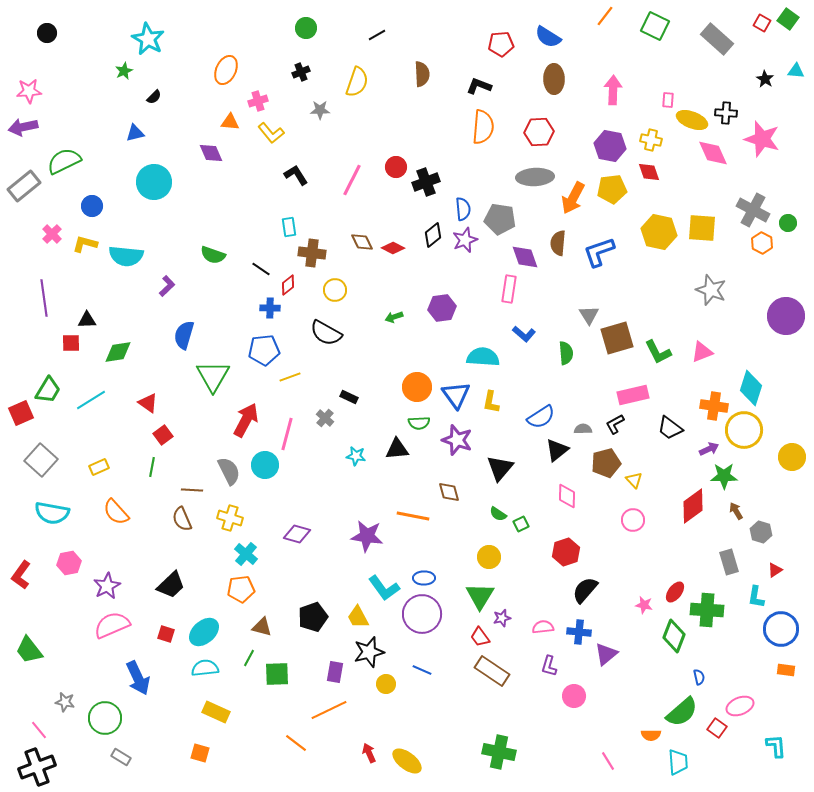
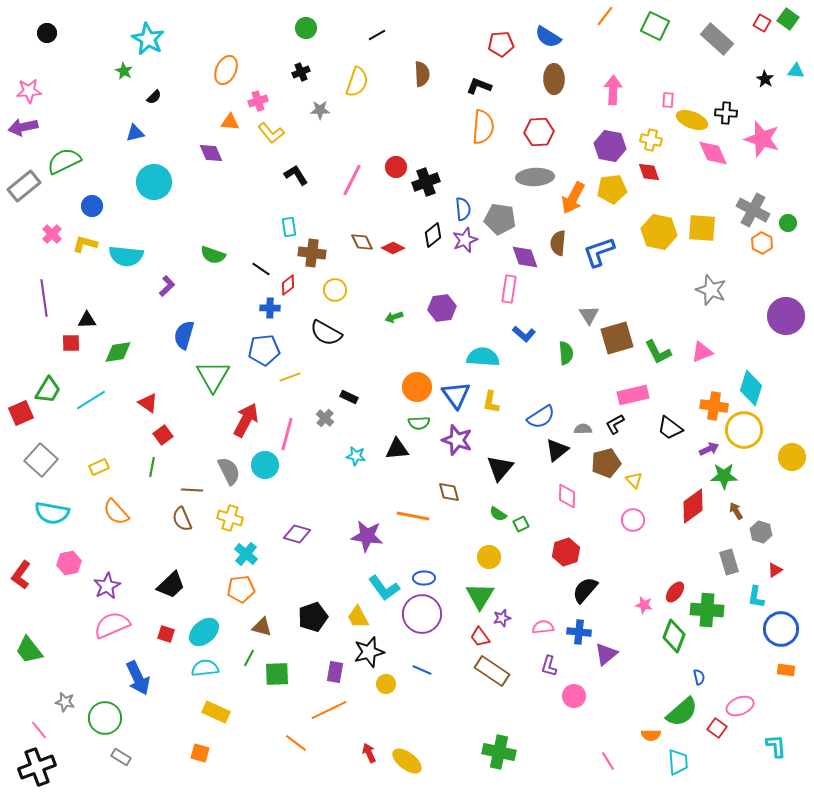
green star at (124, 71): rotated 18 degrees counterclockwise
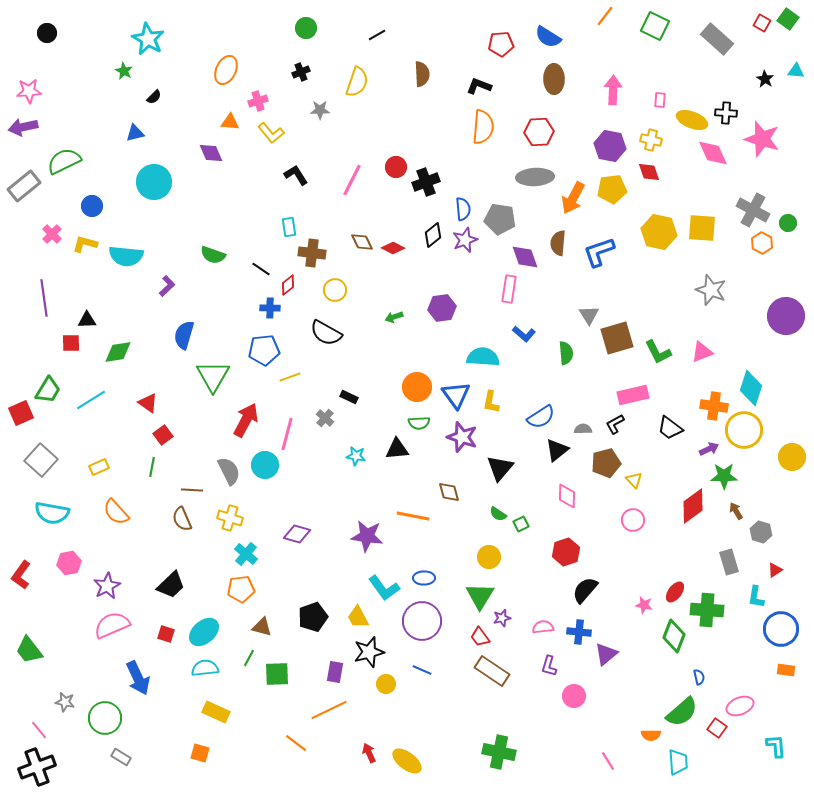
pink rectangle at (668, 100): moved 8 px left
purple star at (457, 440): moved 5 px right, 3 px up
purple circle at (422, 614): moved 7 px down
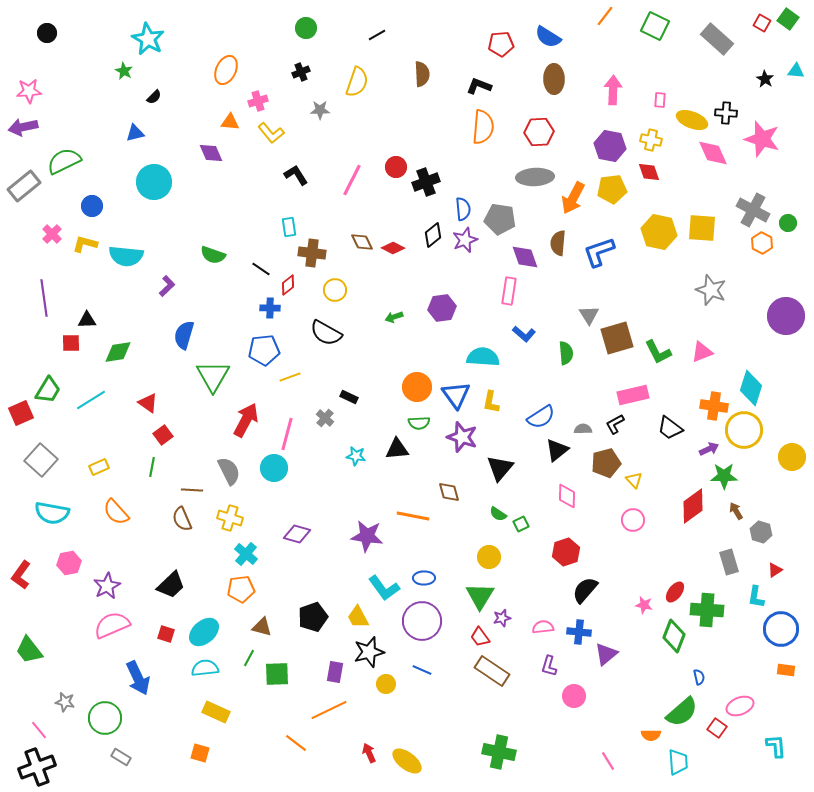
pink rectangle at (509, 289): moved 2 px down
cyan circle at (265, 465): moved 9 px right, 3 px down
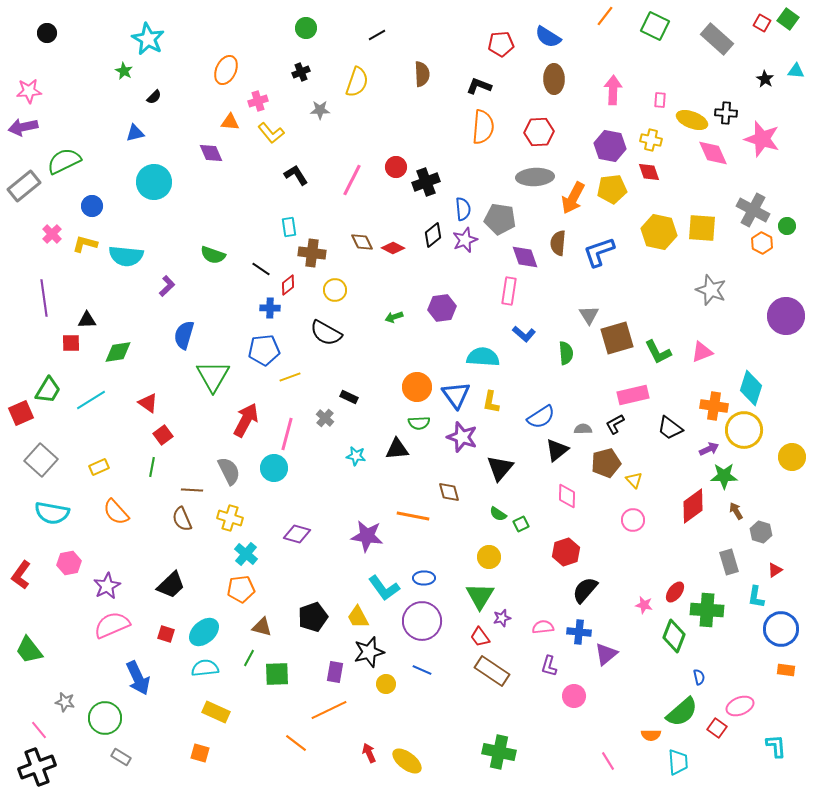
green circle at (788, 223): moved 1 px left, 3 px down
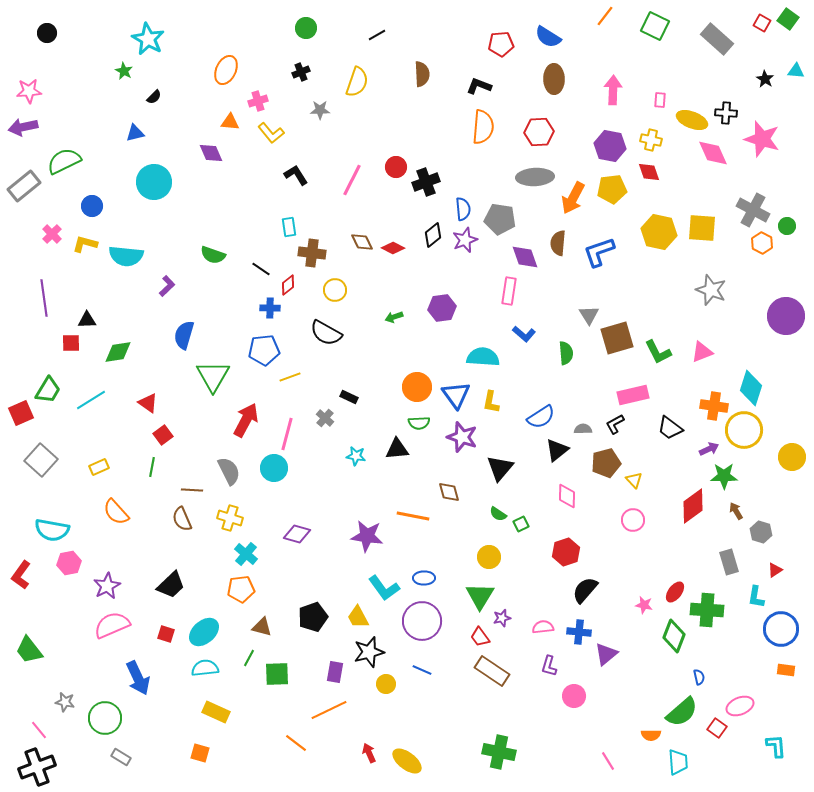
cyan semicircle at (52, 513): moved 17 px down
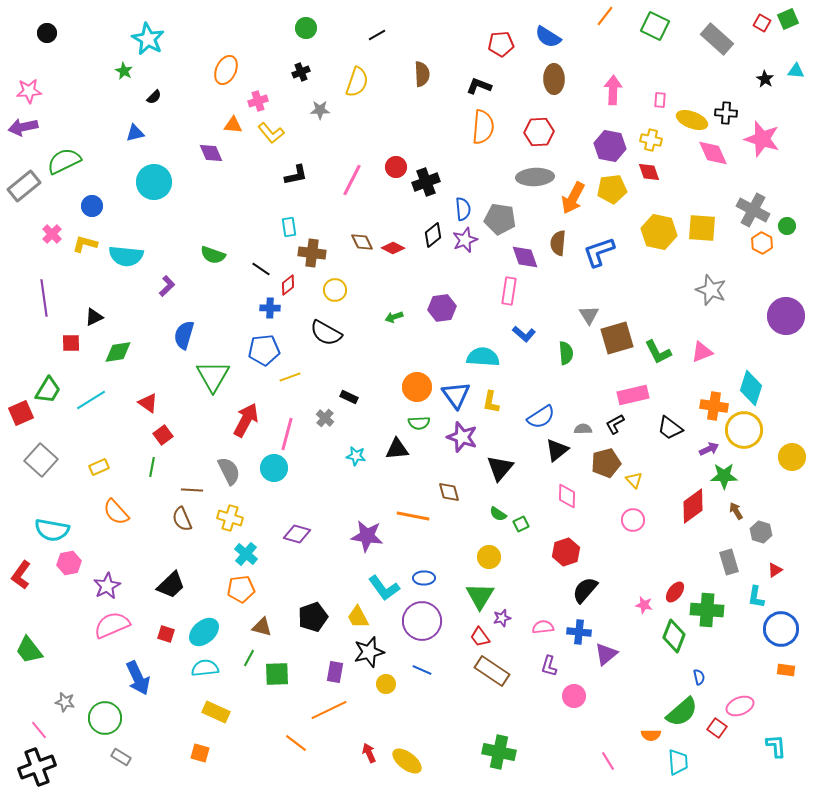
green square at (788, 19): rotated 30 degrees clockwise
orange triangle at (230, 122): moved 3 px right, 3 px down
black L-shape at (296, 175): rotated 110 degrees clockwise
black triangle at (87, 320): moved 7 px right, 3 px up; rotated 24 degrees counterclockwise
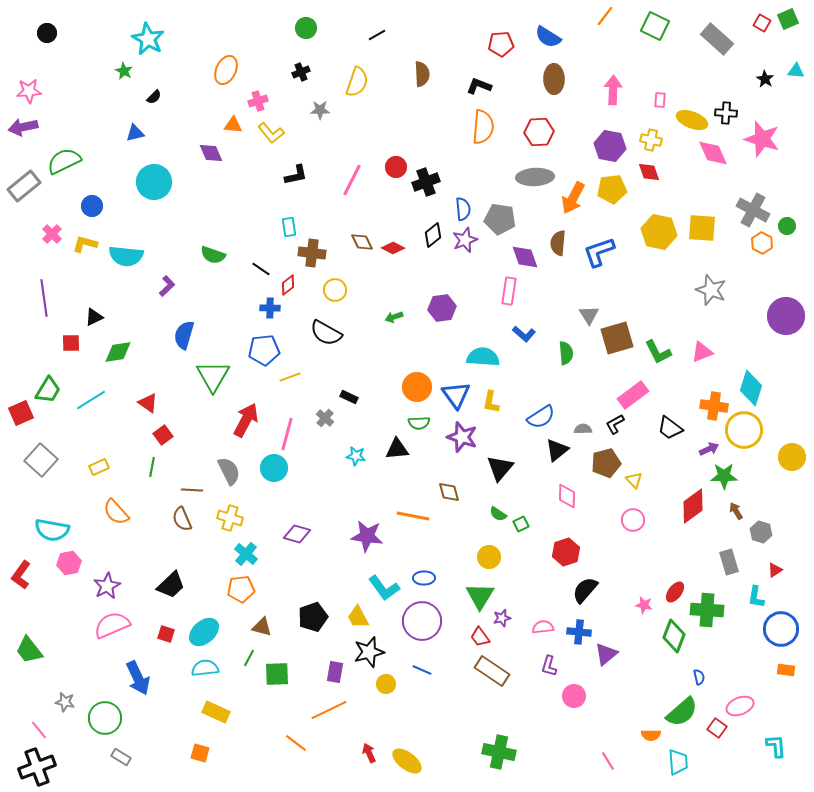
pink rectangle at (633, 395): rotated 24 degrees counterclockwise
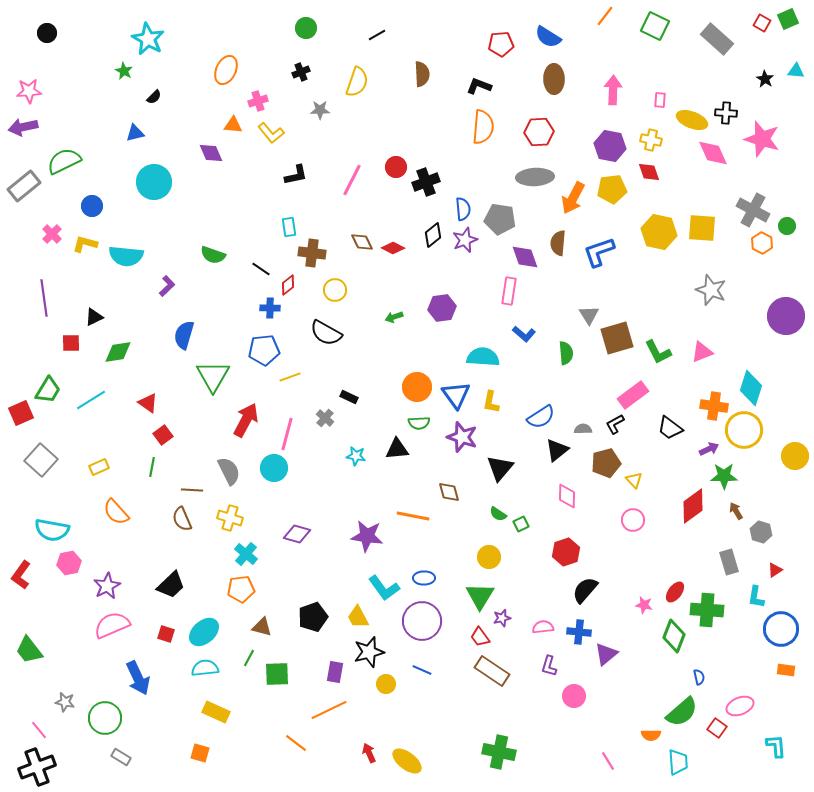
yellow circle at (792, 457): moved 3 px right, 1 px up
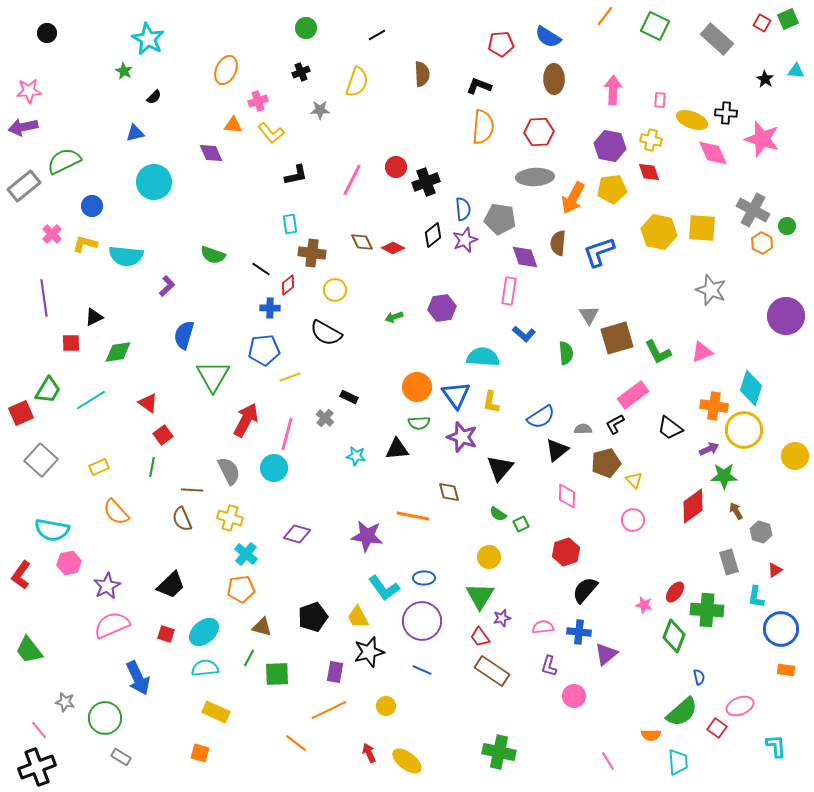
cyan rectangle at (289, 227): moved 1 px right, 3 px up
yellow circle at (386, 684): moved 22 px down
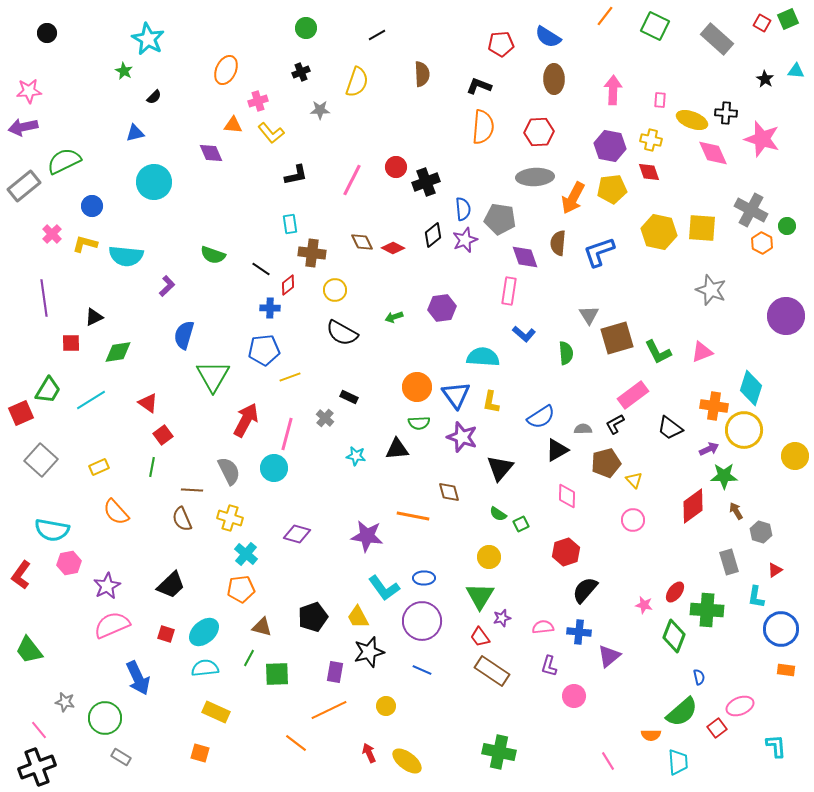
gray cross at (753, 210): moved 2 px left
black semicircle at (326, 333): moved 16 px right
black triangle at (557, 450): rotated 10 degrees clockwise
purple triangle at (606, 654): moved 3 px right, 2 px down
red square at (717, 728): rotated 18 degrees clockwise
